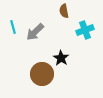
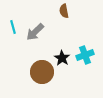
cyan cross: moved 25 px down
black star: moved 1 px right
brown circle: moved 2 px up
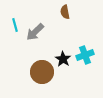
brown semicircle: moved 1 px right, 1 px down
cyan line: moved 2 px right, 2 px up
black star: moved 1 px right, 1 px down
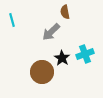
cyan line: moved 3 px left, 5 px up
gray arrow: moved 16 px right
cyan cross: moved 1 px up
black star: moved 1 px left, 1 px up
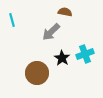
brown semicircle: rotated 112 degrees clockwise
brown circle: moved 5 px left, 1 px down
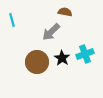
brown circle: moved 11 px up
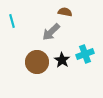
cyan line: moved 1 px down
black star: moved 2 px down
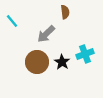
brown semicircle: rotated 72 degrees clockwise
cyan line: rotated 24 degrees counterclockwise
gray arrow: moved 5 px left, 2 px down
black star: moved 2 px down
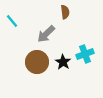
black star: moved 1 px right
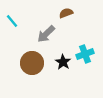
brown semicircle: moved 1 px right, 1 px down; rotated 104 degrees counterclockwise
brown circle: moved 5 px left, 1 px down
